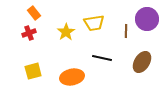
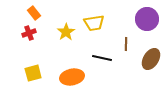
brown line: moved 13 px down
brown ellipse: moved 9 px right, 3 px up
yellow square: moved 2 px down
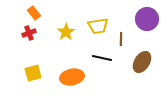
yellow trapezoid: moved 4 px right, 3 px down
brown line: moved 5 px left, 5 px up
brown ellipse: moved 9 px left, 3 px down
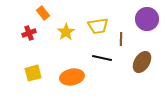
orange rectangle: moved 9 px right
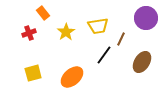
purple circle: moved 1 px left, 1 px up
brown line: rotated 24 degrees clockwise
black line: moved 2 px right, 3 px up; rotated 66 degrees counterclockwise
orange ellipse: rotated 30 degrees counterclockwise
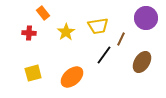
red cross: rotated 24 degrees clockwise
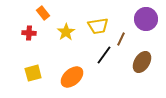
purple circle: moved 1 px down
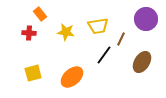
orange rectangle: moved 3 px left, 1 px down
yellow star: rotated 30 degrees counterclockwise
